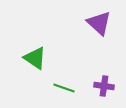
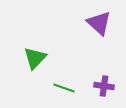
green triangle: rotated 40 degrees clockwise
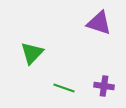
purple triangle: rotated 24 degrees counterclockwise
green triangle: moved 3 px left, 5 px up
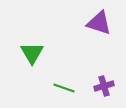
green triangle: rotated 15 degrees counterclockwise
purple cross: rotated 24 degrees counterclockwise
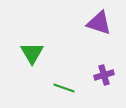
purple cross: moved 11 px up
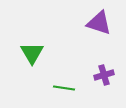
green line: rotated 10 degrees counterclockwise
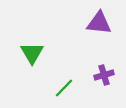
purple triangle: rotated 12 degrees counterclockwise
green line: rotated 55 degrees counterclockwise
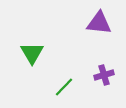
green line: moved 1 px up
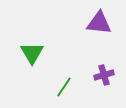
green line: rotated 10 degrees counterclockwise
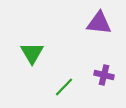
purple cross: rotated 30 degrees clockwise
green line: rotated 10 degrees clockwise
